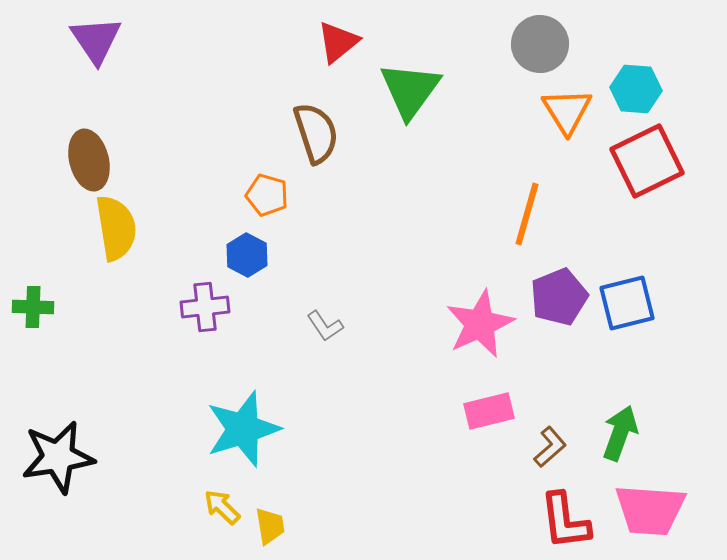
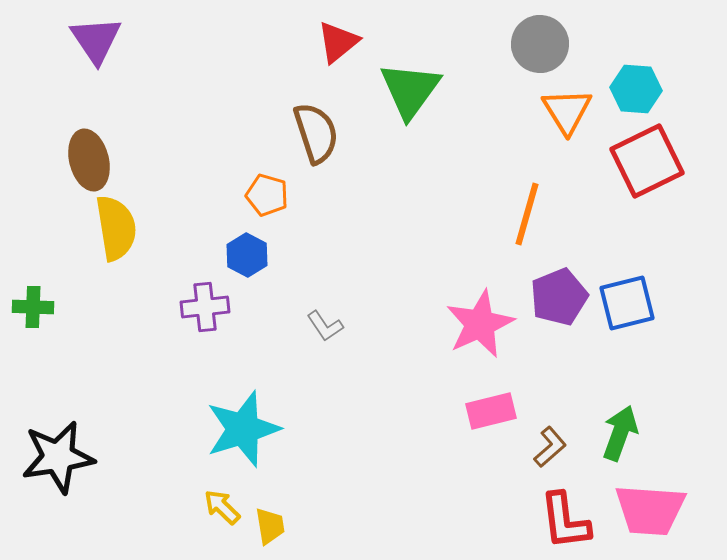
pink rectangle: moved 2 px right
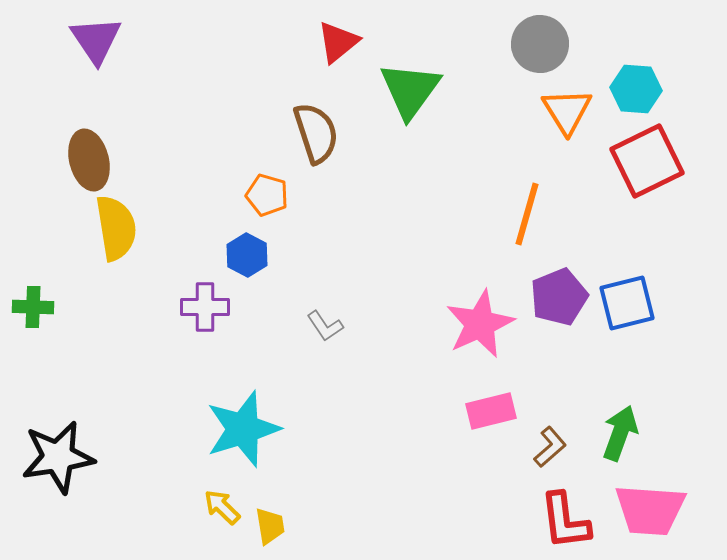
purple cross: rotated 6 degrees clockwise
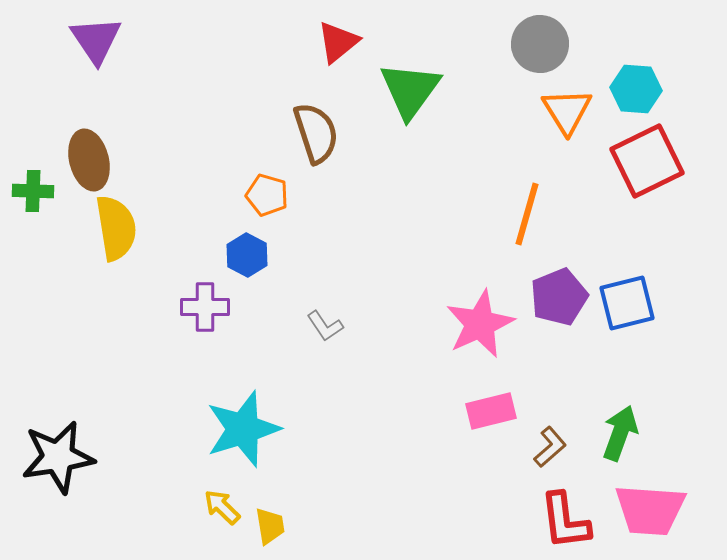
green cross: moved 116 px up
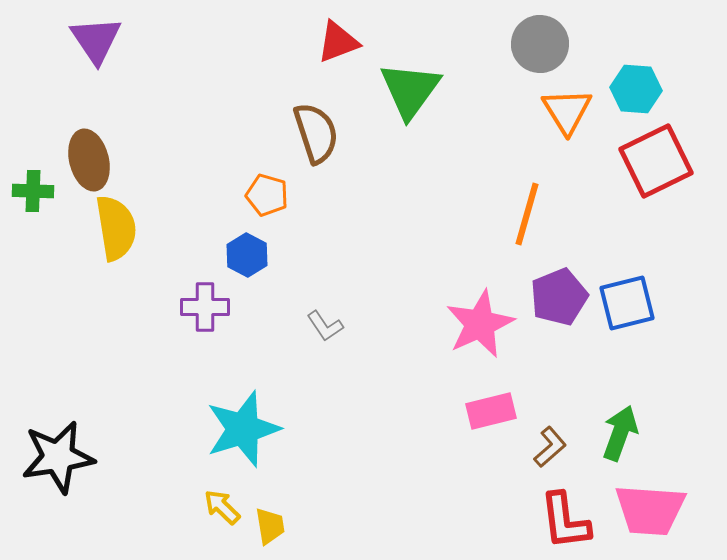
red triangle: rotated 18 degrees clockwise
red square: moved 9 px right
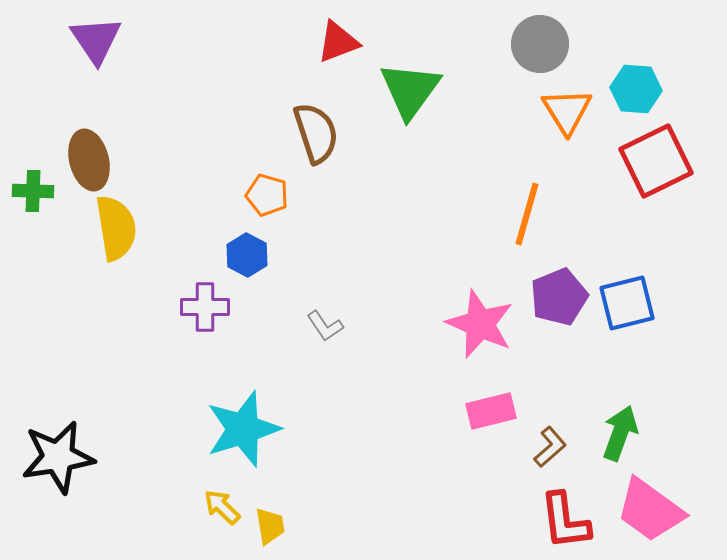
pink star: rotated 24 degrees counterclockwise
pink trapezoid: rotated 32 degrees clockwise
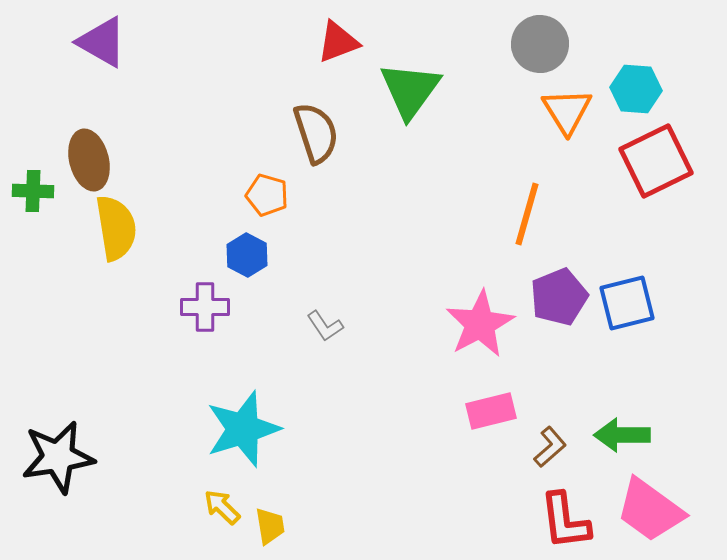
purple triangle: moved 6 px right, 2 px down; rotated 26 degrees counterclockwise
pink star: rotated 20 degrees clockwise
green arrow: moved 2 px right, 2 px down; rotated 110 degrees counterclockwise
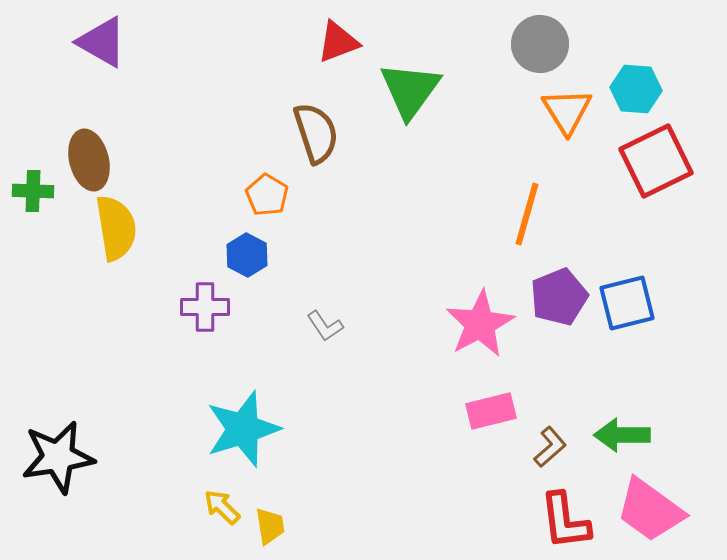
orange pentagon: rotated 15 degrees clockwise
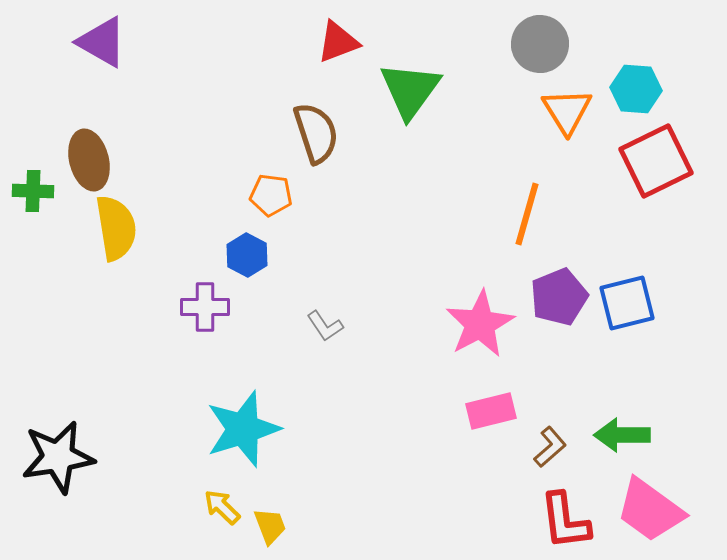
orange pentagon: moved 4 px right; rotated 24 degrees counterclockwise
yellow trapezoid: rotated 12 degrees counterclockwise
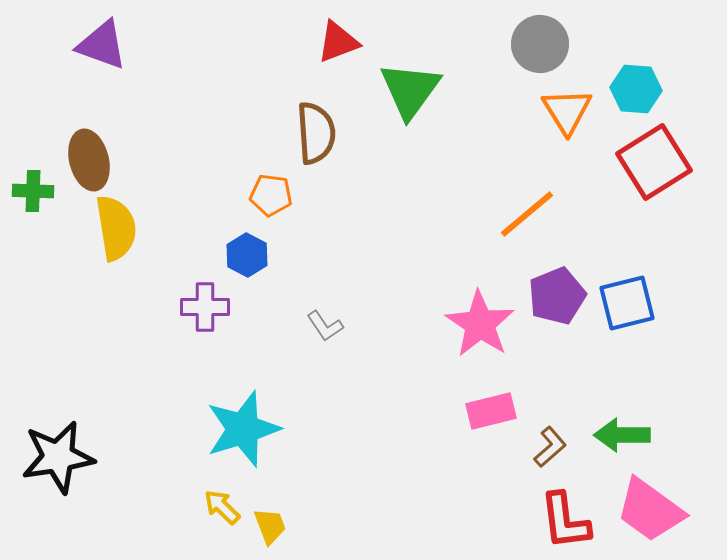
purple triangle: moved 3 px down; rotated 10 degrees counterclockwise
brown semicircle: rotated 14 degrees clockwise
red square: moved 2 px left, 1 px down; rotated 6 degrees counterclockwise
orange line: rotated 34 degrees clockwise
purple pentagon: moved 2 px left, 1 px up
pink star: rotated 10 degrees counterclockwise
